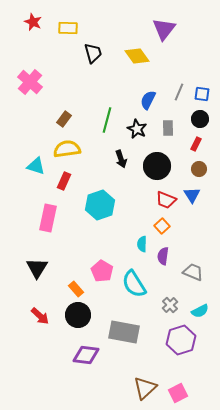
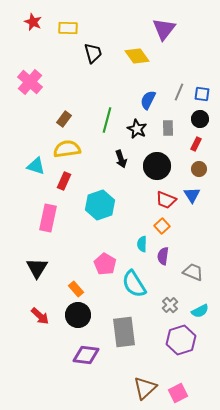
pink pentagon at (102, 271): moved 3 px right, 7 px up
gray rectangle at (124, 332): rotated 72 degrees clockwise
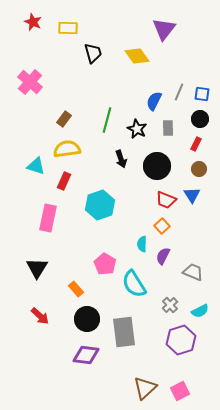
blue semicircle at (148, 100): moved 6 px right, 1 px down
purple semicircle at (163, 256): rotated 18 degrees clockwise
black circle at (78, 315): moved 9 px right, 4 px down
pink square at (178, 393): moved 2 px right, 2 px up
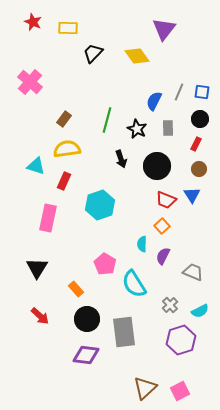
black trapezoid at (93, 53): rotated 120 degrees counterclockwise
blue square at (202, 94): moved 2 px up
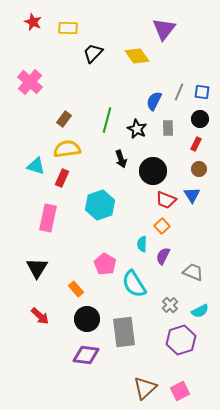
black circle at (157, 166): moved 4 px left, 5 px down
red rectangle at (64, 181): moved 2 px left, 3 px up
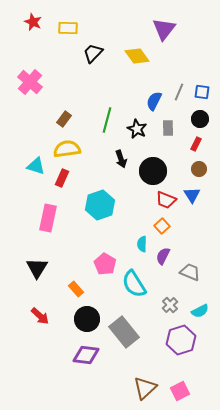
gray trapezoid at (193, 272): moved 3 px left
gray rectangle at (124, 332): rotated 32 degrees counterclockwise
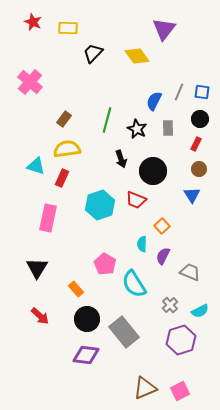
red trapezoid at (166, 200): moved 30 px left
brown triangle at (145, 388): rotated 20 degrees clockwise
